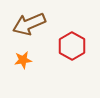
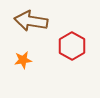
brown arrow: moved 2 px right, 3 px up; rotated 32 degrees clockwise
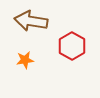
orange star: moved 2 px right
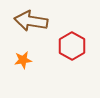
orange star: moved 2 px left
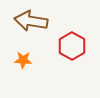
orange star: rotated 12 degrees clockwise
